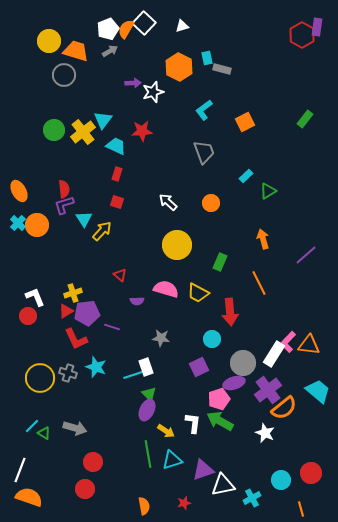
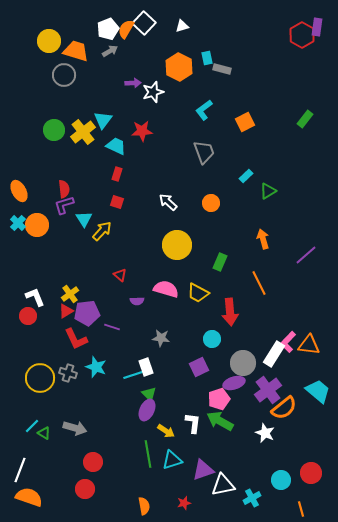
yellow cross at (73, 293): moved 3 px left, 1 px down; rotated 18 degrees counterclockwise
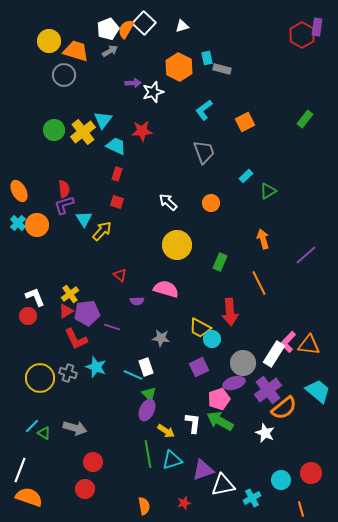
yellow trapezoid at (198, 293): moved 2 px right, 35 px down
cyan line at (133, 375): rotated 42 degrees clockwise
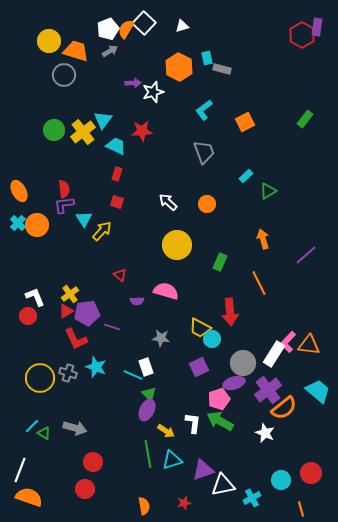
orange circle at (211, 203): moved 4 px left, 1 px down
purple L-shape at (64, 205): rotated 10 degrees clockwise
pink semicircle at (166, 289): moved 2 px down
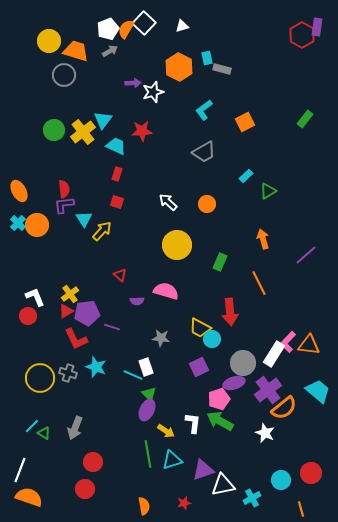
gray trapezoid at (204, 152): rotated 80 degrees clockwise
gray arrow at (75, 428): rotated 95 degrees clockwise
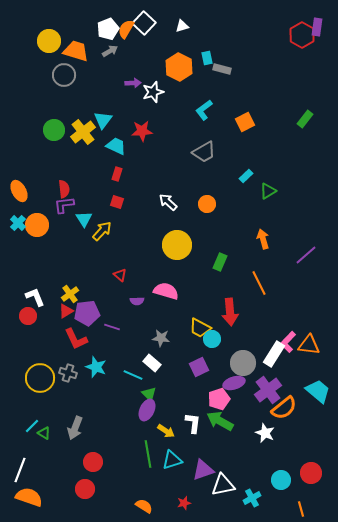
white rectangle at (146, 367): moved 6 px right, 4 px up; rotated 30 degrees counterclockwise
orange semicircle at (144, 506): rotated 48 degrees counterclockwise
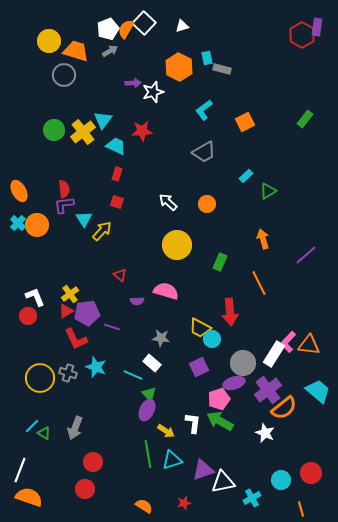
white triangle at (223, 485): moved 3 px up
